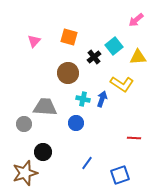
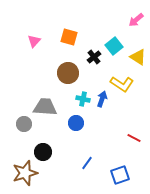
yellow triangle: rotated 36 degrees clockwise
red line: rotated 24 degrees clockwise
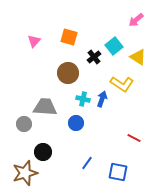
blue square: moved 2 px left, 3 px up; rotated 30 degrees clockwise
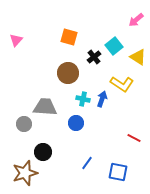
pink triangle: moved 18 px left, 1 px up
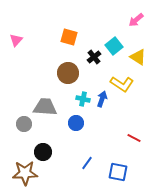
brown star: rotated 15 degrees clockwise
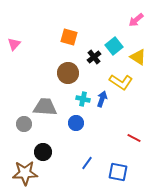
pink triangle: moved 2 px left, 4 px down
yellow L-shape: moved 1 px left, 2 px up
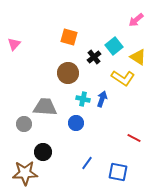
yellow L-shape: moved 2 px right, 4 px up
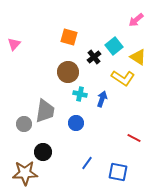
brown circle: moved 1 px up
cyan cross: moved 3 px left, 5 px up
gray trapezoid: moved 4 px down; rotated 95 degrees clockwise
